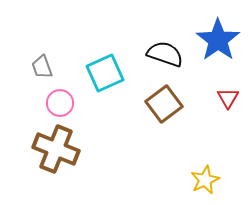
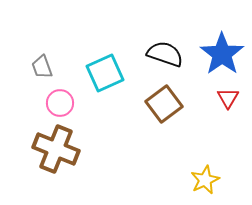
blue star: moved 4 px right, 14 px down
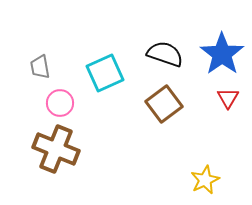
gray trapezoid: moved 2 px left; rotated 10 degrees clockwise
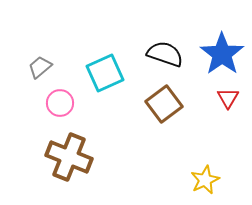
gray trapezoid: rotated 60 degrees clockwise
brown cross: moved 13 px right, 8 px down
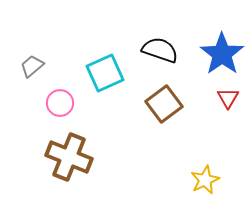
black semicircle: moved 5 px left, 4 px up
gray trapezoid: moved 8 px left, 1 px up
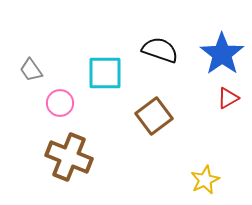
gray trapezoid: moved 1 px left, 4 px down; rotated 85 degrees counterclockwise
cyan square: rotated 24 degrees clockwise
red triangle: rotated 30 degrees clockwise
brown square: moved 10 px left, 12 px down
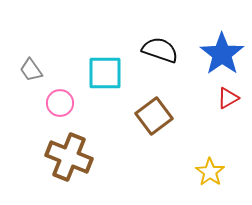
yellow star: moved 5 px right, 8 px up; rotated 12 degrees counterclockwise
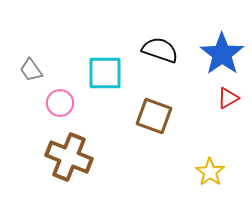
brown square: rotated 33 degrees counterclockwise
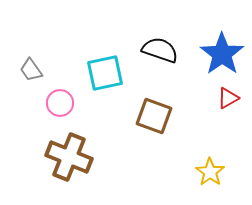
cyan square: rotated 12 degrees counterclockwise
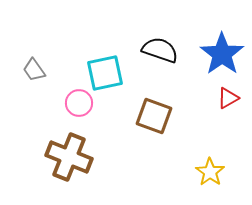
gray trapezoid: moved 3 px right
pink circle: moved 19 px right
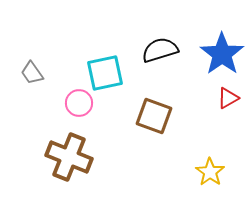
black semicircle: rotated 36 degrees counterclockwise
gray trapezoid: moved 2 px left, 3 px down
